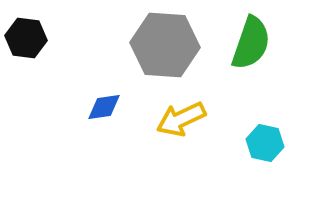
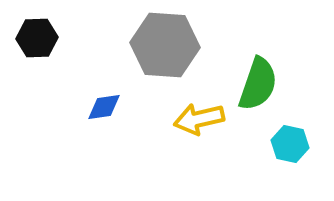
black hexagon: moved 11 px right; rotated 9 degrees counterclockwise
green semicircle: moved 7 px right, 41 px down
yellow arrow: moved 18 px right; rotated 12 degrees clockwise
cyan hexagon: moved 25 px right, 1 px down
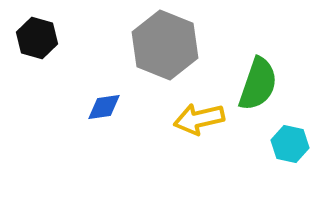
black hexagon: rotated 18 degrees clockwise
gray hexagon: rotated 18 degrees clockwise
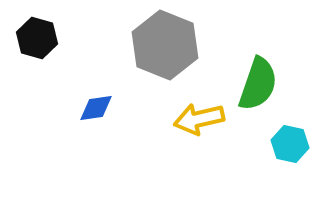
blue diamond: moved 8 px left, 1 px down
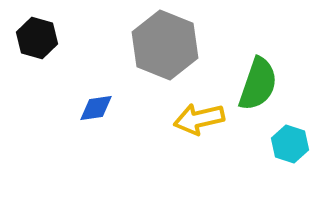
cyan hexagon: rotated 6 degrees clockwise
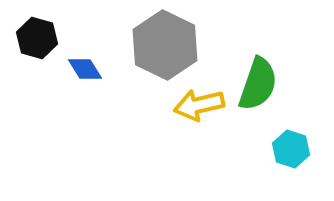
gray hexagon: rotated 4 degrees clockwise
blue diamond: moved 11 px left, 39 px up; rotated 66 degrees clockwise
yellow arrow: moved 14 px up
cyan hexagon: moved 1 px right, 5 px down
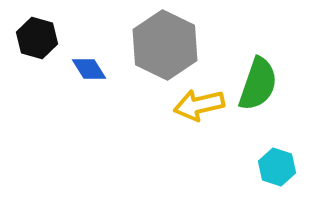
blue diamond: moved 4 px right
cyan hexagon: moved 14 px left, 18 px down
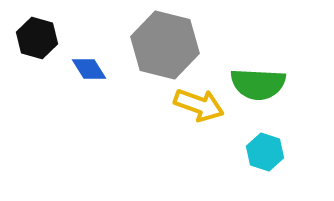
gray hexagon: rotated 12 degrees counterclockwise
green semicircle: rotated 74 degrees clockwise
yellow arrow: rotated 147 degrees counterclockwise
cyan hexagon: moved 12 px left, 15 px up
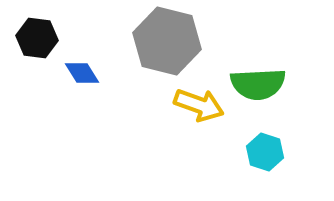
black hexagon: rotated 9 degrees counterclockwise
gray hexagon: moved 2 px right, 4 px up
blue diamond: moved 7 px left, 4 px down
green semicircle: rotated 6 degrees counterclockwise
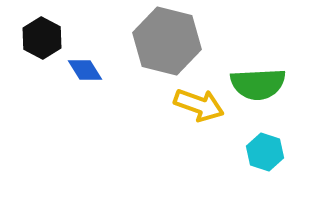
black hexagon: moved 5 px right; rotated 21 degrees clockwise
blue diamond: moved 3 px right, 3 px up
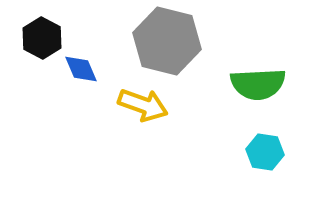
blue diamond: moved 4 px left, 1 px up; rotated 9 degrees clockwise
yellow arrow: moved 56 px left
cyan hexagon: rotated 9 degrees counterclockwise
